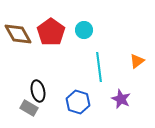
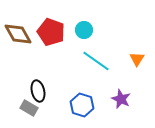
red pentagon: rotated 16 degrees counterclockwise
orange triangle: moved 2 px up; rotated 21 degrees counterclockwise
cyan line: moved 3 px left, 6 px up; rotated 48 degrees counterclockwise
blue hexagon: moved 4 px right, 3 px down
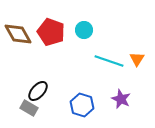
cyan line: moved 13 px right; rotated 16 degrees counterclockwise
black ellipse: rotated 55 degrees clockwise
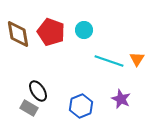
brown diamond: rotated 20 degrees clockwise
black ellipse: rotated 75 degrees counterclockwise
blue hexagon: moved 1 px left, 1 px down; rotated 20 degrees clockwise
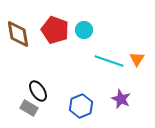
red pentagon: moved 4 px right, 2 px up
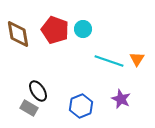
cyan circle: moved 1 px left, 1 px up
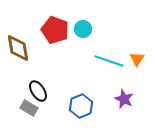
brown diamond: moved 14 px down
purple star: moved 3 px right
